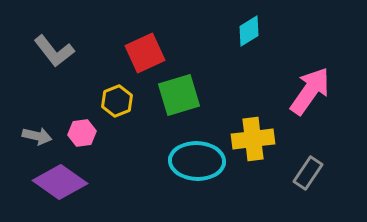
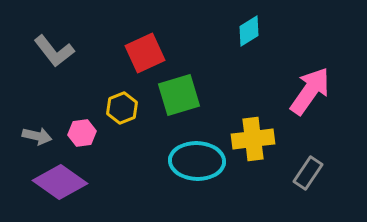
yellow hexagon: moved 5 px right, 7 px down
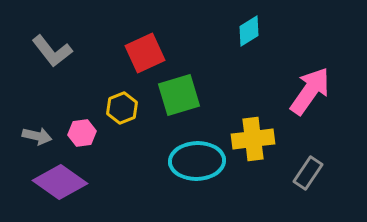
gray L-shape: moved 2 px left
cyan ellipse: rotated 4 degrees counterclockwise
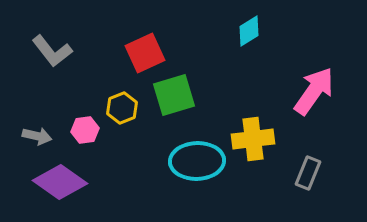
pink arrow: moved 4 px right
green square: moved 5 px left
pink hexagon: moved 3 px right, 3 px up
gray rectangle: rotated 12 degrees counterclockwise
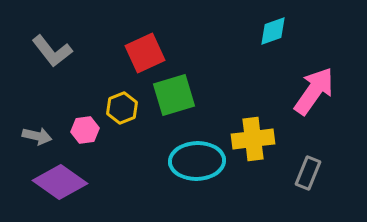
cyan diamond: moved 24 px right; rotated 12 degrees clockwise
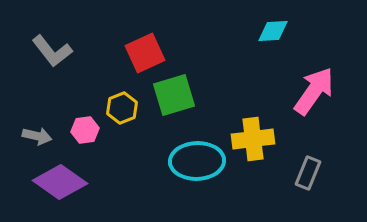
cyan diamond: rotated 16 degrees clockwise
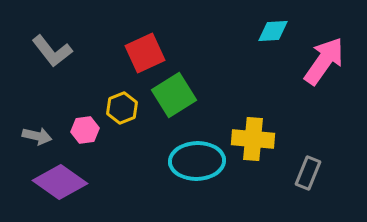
pink arrow: moved 10 px right, 30 px up
green square: rotated 15 degrees counterclockwise
yellow cross: rotated 12 degrees clockwise
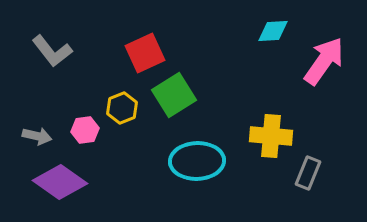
yellow cross: moved 18 px right, 3 px up
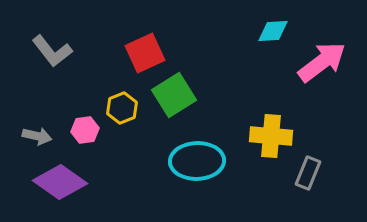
pink arrow: moved 2 px left, 1 px down; rotated 18 degrees clockwise
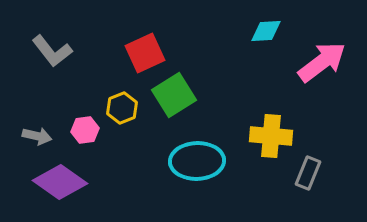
cyan diamond: moved 7 px left
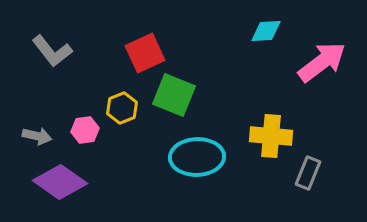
green square: rotated 36 degrees counterclockwise
cyan ellipse: moved 4 px up
